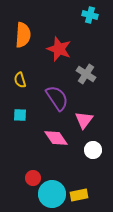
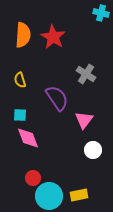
cyan cross: moved 11 px right, 2 px up
red star: moved 6 px left, 12 px up; rotated 10 degrees clockwise
pink diamond: moved 28 px left; rotated 15 degrees clockwise
cyan circle: moved 3 px left, 2 px down
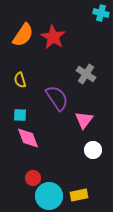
orange semicircle: rotated 30 degrees clockwise
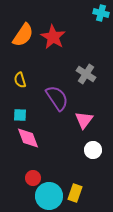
yellow rectangle: moved 4 px left, 2 px up; rotated 60 degrees counterclockwise
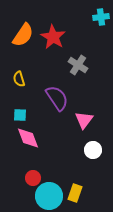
cyan cross: moved 4 px down; rotated 21 degrees counterclockwise
gray cross: moved 8 px left, 9 px up
yellow semicircle: moved 1 px left, 1 px up
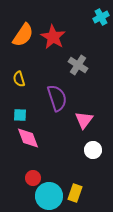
cyan cross: rotated 21 degrees counterclockwise
purple semicircle: rotated 16 degrees clockwise
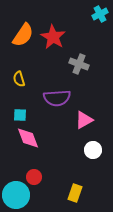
cyan cross: moved 1 px left, 3 px up
gray cross: moved 1 px right, 1 px up; rotated 12 degrees counterclockwise
purple semicircle: rotated 104 degrees clockwise
pink triangle: rotated 24 degrees clockwise
red circle: moved 1 px right, 1 px up
cyan circle: moved 33 px left, 1 px up
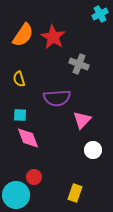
pink triangle: moved 2 px left; rotated 18 degrees counterclockwise
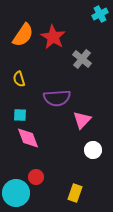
gray cross: moved 3 px right, 5 px up; rotated 18 degrees clockwise
red circle: moved 2 px right
cyan circle: moved 2 px up
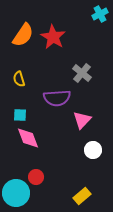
gray cross: moved 14 px down
yellow rectangle: moved 7 px right, 3 px down; rotated 30 degrees clockwise
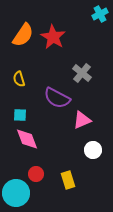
purple semicircle: rotated 32 degrees clockwise
pink triangle: rotated 24 degrees clockwise
pink diamond: moved 1 px left, 1 px down
red circle: moved 3 px up
yellow rectangle: moved 14 px left, 16 px up; rotated 66 degrees counterclockwise
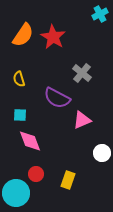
pink diamond: moved 3 px right, 2 px down
white circle: moved 9 px right, 3 px down
yellow rectangle: rotated 36 degrees clockwise
